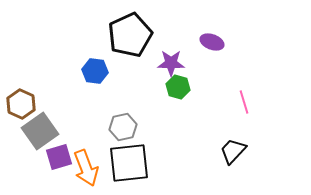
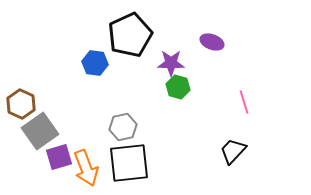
blue hexagon: moved 8 px up
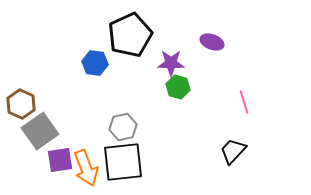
purple square: moved 1 px right, 3 px down; rotated 8 degrees clockwise
black square: moved 6 px left, 1 px up
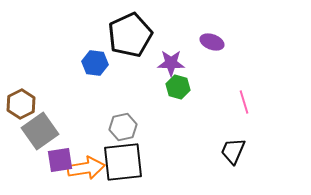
brown hexagon: rotated 8 degrees clockwise
black trapezoid: rotated 20 degrees counterclockwise
orange arrow: rotated 78 degrees counterclockwise
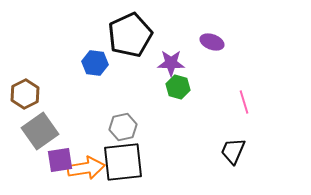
brown hexagon: moved 4 px right, 10 px up
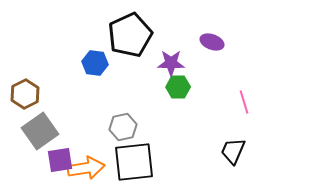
green hexagon: rotated 15 degrees counterclockwise
black square: moved 11 px right
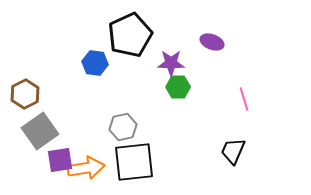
pink line: moved 3 px up
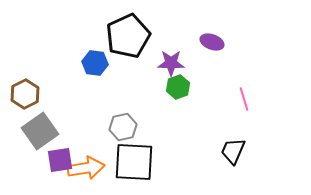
black pentagon: moved 2 px left, 1 px down
green hexagon: rotated 20 degrees counterclockwise
black square: rotated 9 degrees clockwise
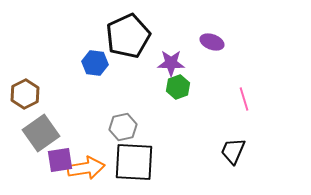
gray square: moved 1 px right, 2 px down
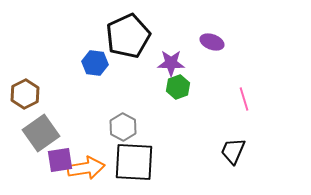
gray hexagon: rotated 20 degrees counterclockwise
